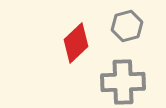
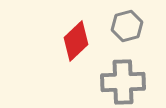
red diamond: moved 2 px up
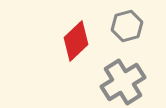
gray cross: rotated 30 degrees counterclockwise
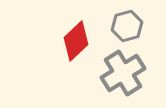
gray cross: moved 9 px up
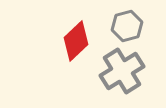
gray cross: moved 1 px left, 2 px up
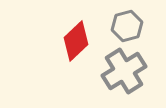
gray cross: moved 2 px right
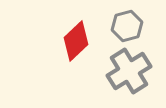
gray cross: moved 5 px right
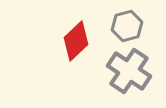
gray cross: rotated 24 degrees counterclockwise
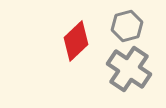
gray cross: moved 2 px up
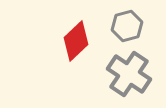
gray cross: moved 5 px down
